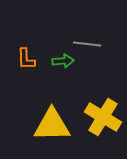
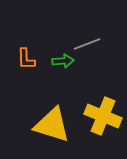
gray line: rotated 28 degrees counterclockwise
yellow cross: moved 1 px up; rotated 9 degrees counterclockwise
yellow triangle: rotated 18 degrees clockwise
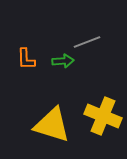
gray line: moved 2 px up
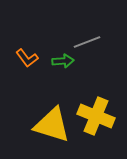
orange L-shape: moved 1 px right, 1 px up; rotated 35 degrees counterclockwise
yellow cross: moved 7 px left
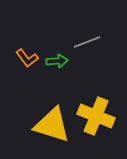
green arrow: moved 6 px left
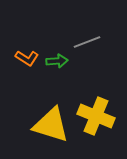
orange L-shape: rotated 20 degrees counterclockwise
yellow triangle: moved 1 px left
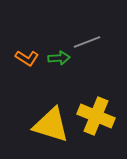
green arrow: moved 2 px right, 3 px up
